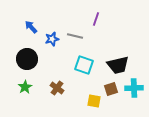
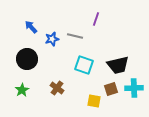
green star: moved 3 px left, 3 px down
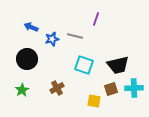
blue arrow: rotated 24 degrees counterclockwise
brown cross: rotated 24 degrees clockwise
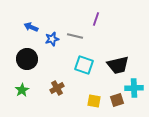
brown square: moved 6 px right, 11 px down
